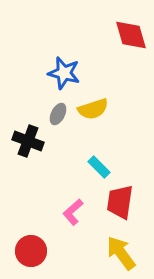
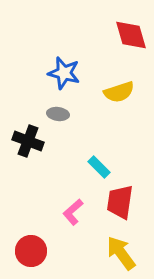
yellow semicircle: moved 26 px right, 17 px up
gray ellipse: rotated 70 degrees clockwise
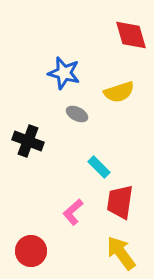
gray ellipse: moved 19 px right; rotated 20 degrees clockwise
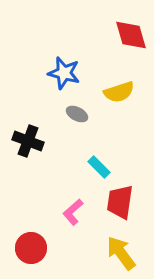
red circle: moved 3 px up
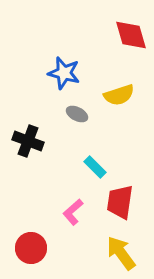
yellow semicircle: moved 3 px down
cyan rectangle: moved 4 px left
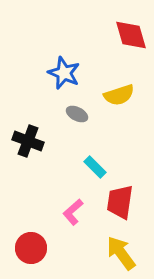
blue star: rotated 8 degrees clockwise
